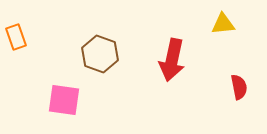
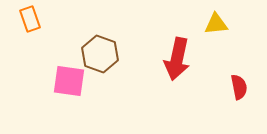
yellow triangle: moved 7 px left
orange rectangle: moved 14 px right, 18 px up
red arrow: moved 5 px right, 1 px up
pink square: moved 5 px right, 19 px up
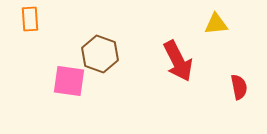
orange rectangle: rotated 15 degrees clockwise
red arrow: moved 1 px right, 2 px down; rotated 39 degrees counterclockwise
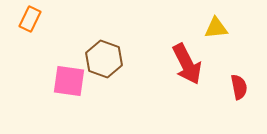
orange rectangle: rotated 30 degrees clockwise
yellow triangle: moved 4 px down
brown hexagon: moved 4 px right, 5 px down
red arrow: moved 9 px right, 3 px down
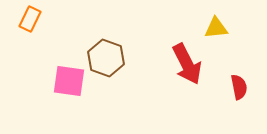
brown hexagon: moved 2 px right, 1 px up
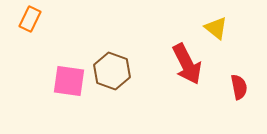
yellow triangle: rotated 45 degrees clockwise
brown hexagon: moved 6 px right, 13 px down
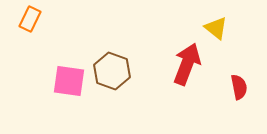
red arrow: rotated 132 degrees counterclockwise
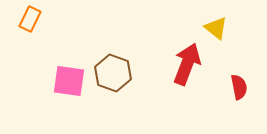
brown hexagon: moved 1 px right, 2 px down
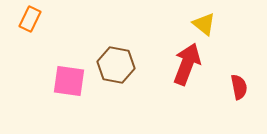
yellow triangle: moved 12 px left, 4 px up
brown hexagon: moved 3 px right, 8 px up; rotated 9 degrees counterclockwise
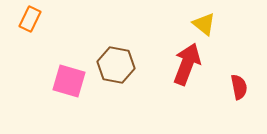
pink square: rotated 8 degrees clockwise
